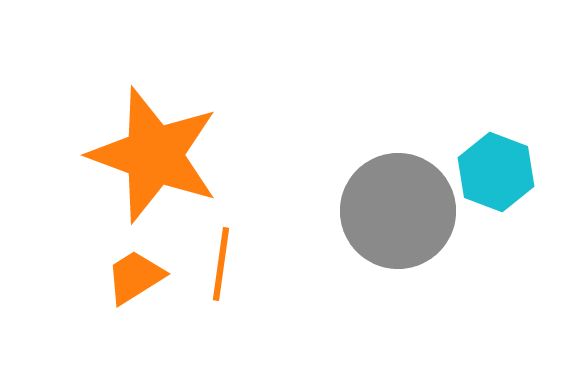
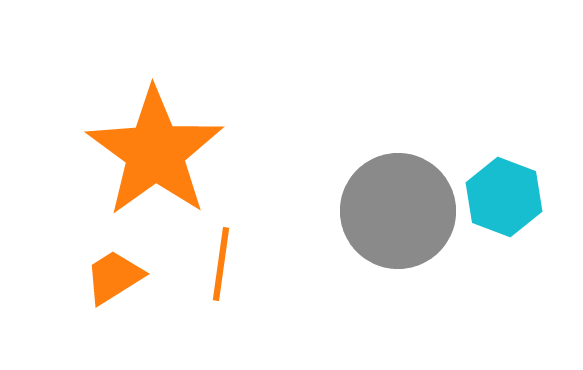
orange star: moved 1 px right, 3 px up; rotated 16 degrees clockwise
cyan hexagon: moved 8 px right, 25 px down
orange trapezoid: moved 21 px left
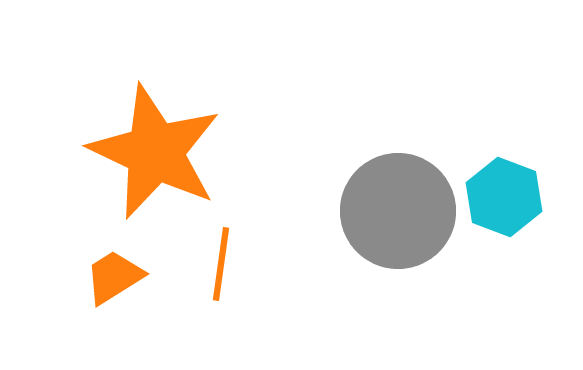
orange star: rotated 11 degrees counterclockwise
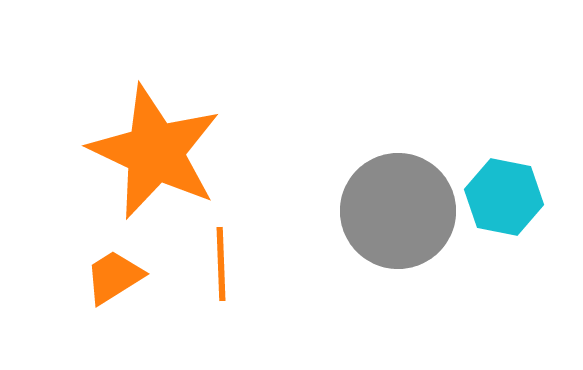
cyan hexagon: rotated 10 degrees counterclockwise
orange line: rotated 10 degrees counterclockwise
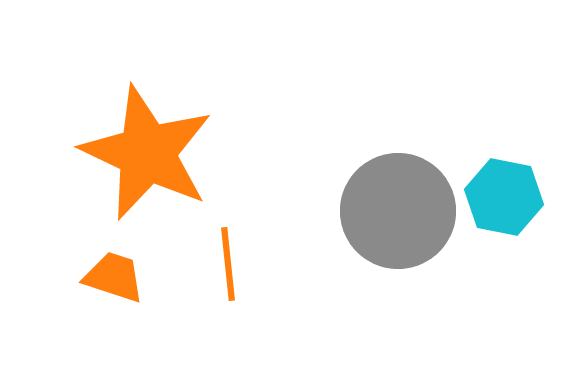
orange star: moved 8 px left, 1 px down
orange line: moved 7 px right; rotated 4 degrees counterclockwise
orange trapezoid: rotated 50 degrees clockwise
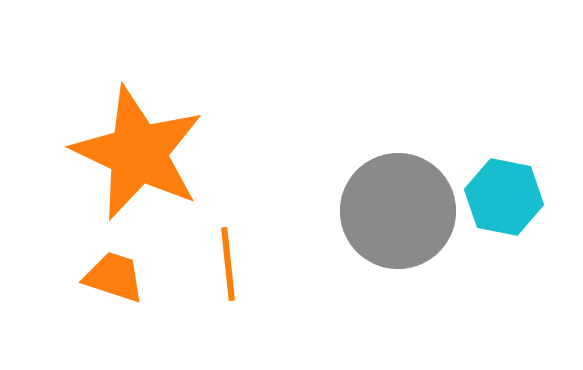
orange star: moved 9 px left
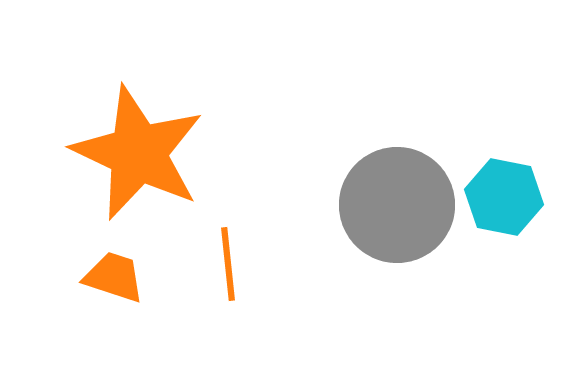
gray circle: moved 1 px left, 6 px up
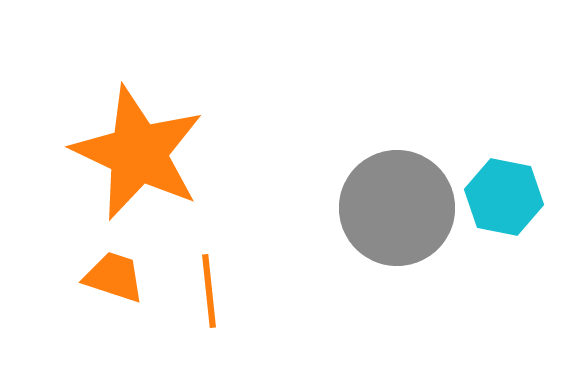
gray circle: moved 3 px down
orange line: moved 19 px left, 27 px down
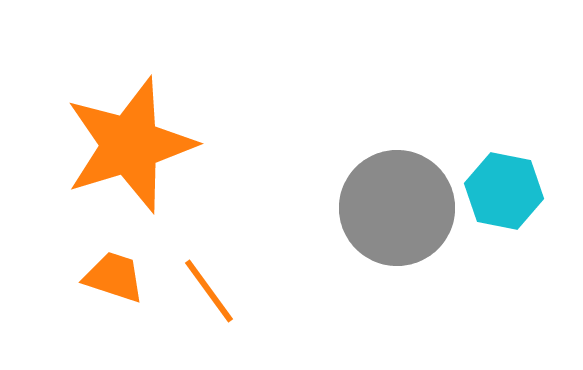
orange star: moved 8 px left, 8 px up; rotated 30 degrees clockwise
cyan hexagon: moved 6 px up
orange line: rotated 30 degrees counterclockwise
